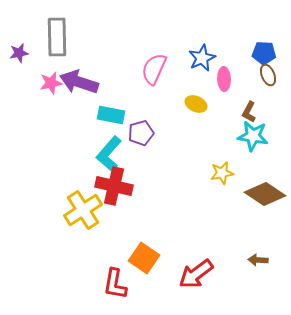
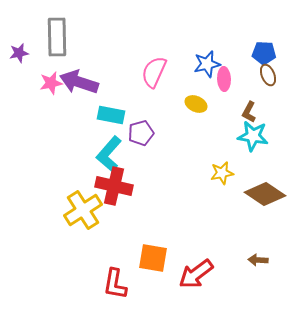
blue star: moved 5 px right, 6 px down; rotated 12 degrees clockwise
pink semicircle: moved 3 px down
orange square: moved 9 px right; rotated 24 degrees counterclockwise
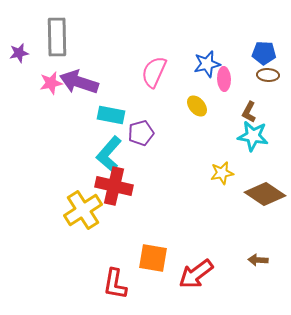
brown ellipse: rotated 65 degrees counterclockwise
yellow ellipse: moved 1 px right, 2 px down; rotated 25 degrees clockwise
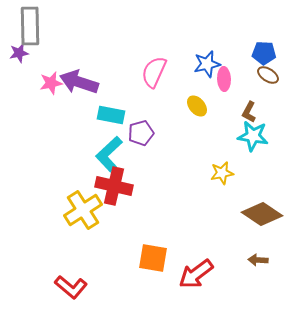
gray rectangle: moved 27 px left, 11 px up
brown ellipse: rotated 30 degrees clockwise
cyan L-shape: rotated 6 degrees clockwise
brown diamond: moved 3 px left, 20 px down
red L-shape: moved 44 px left, 3 px down; rotated 60 degrees counterclockwise
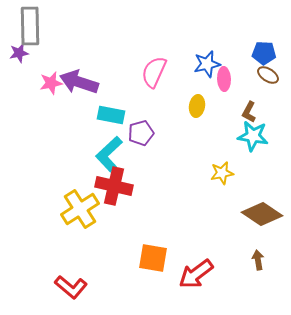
yellow ellipse: rotated 50 degrees clockwise
yellow cross: moved 3 px left, 1 px up
brown arrow: rotated 78 degrees clockwise
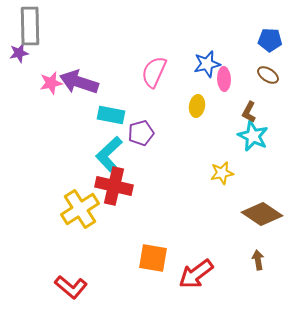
blue pentagon: moved 6 px right, 13 px up
cyan star: rotated 16 degrees clockwise
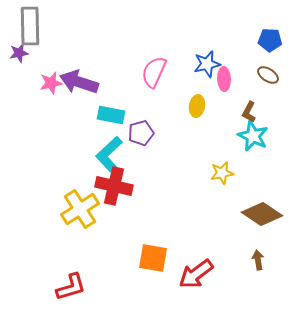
red L-shape: rotated 56 degrees counterclockwise
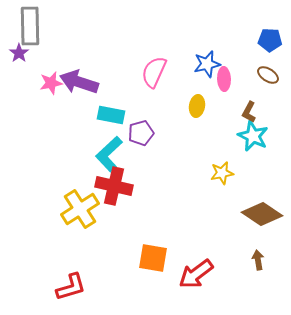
purple star: rotated 24 degrees counterclockwise
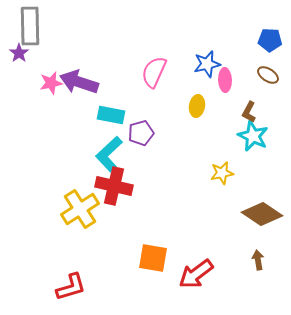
pink ellipse: moved 1 px right, 1 px down
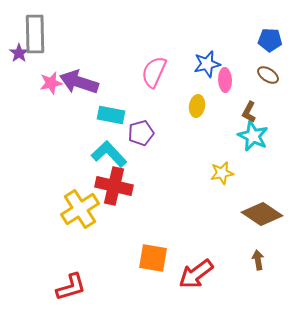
gray rectangle: moved 5 px right, 8 px down
cyan L-shape: rotated 90 degrees clockwise
